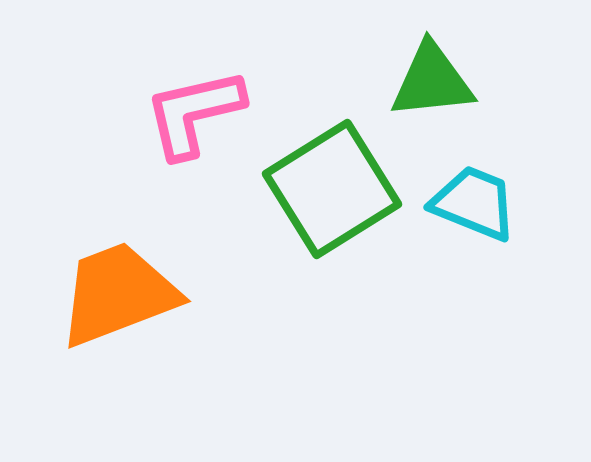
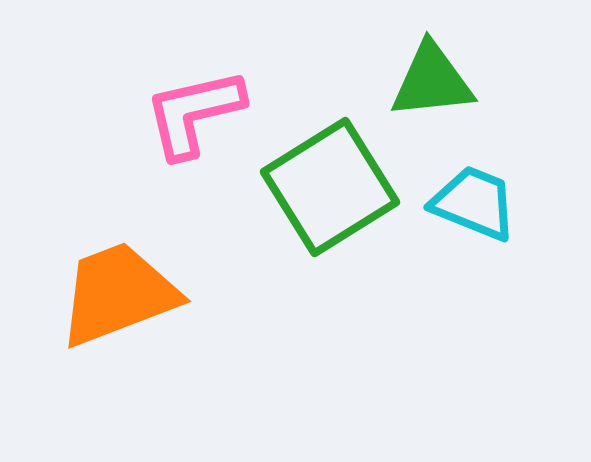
green square: moved 2 px left, 2 px up
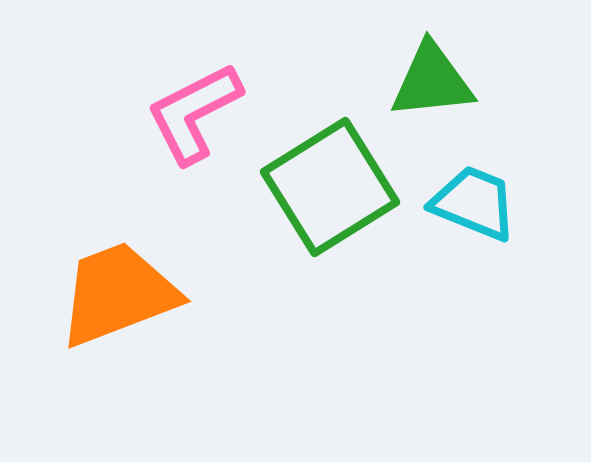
pink L-shape: rotated 14 degrees counterclockwise
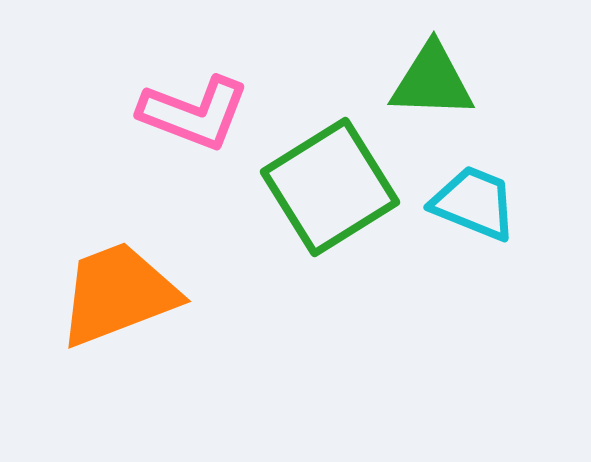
green triangle: rotated 8 degrees clockwise
pink L-shape: rotated 132 degrees counterclockwise
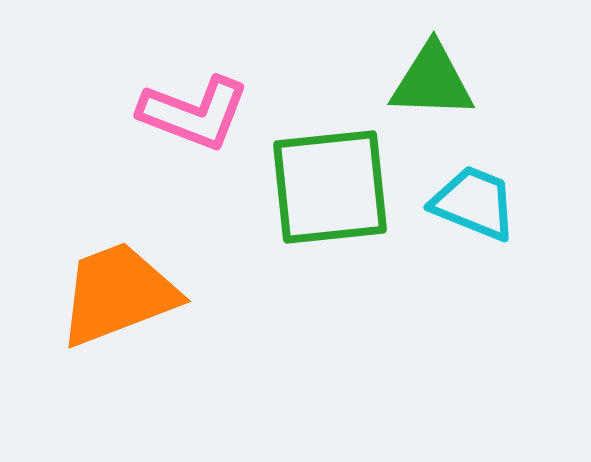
green square: rotated 26 degrees clockwise
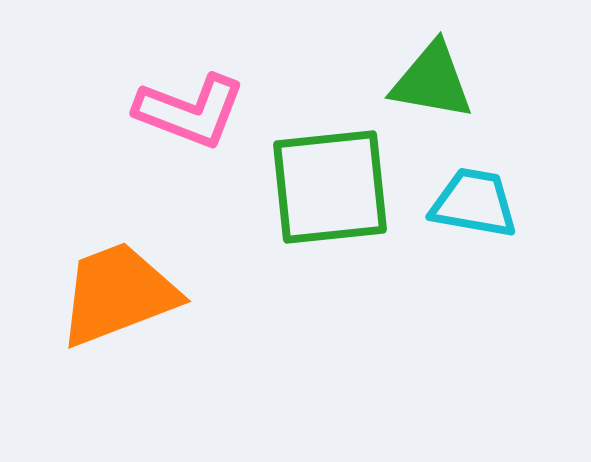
green triangle: rotated 8 degrees clockwise
pink L-shape: moved 4 px left, 2 px up
cyan trapezoid: rotated 12 degrees counterclockwise
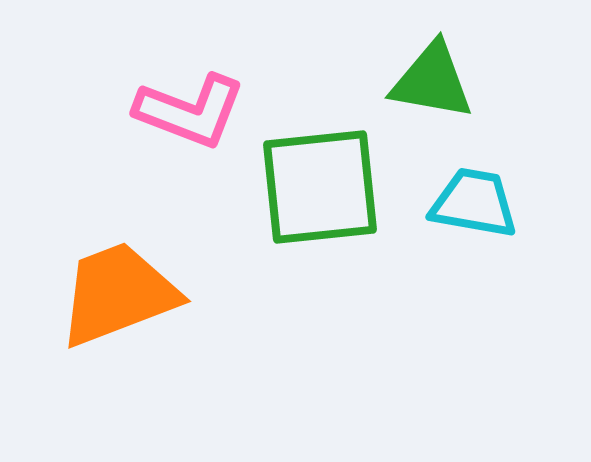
green square: moved 10 px left
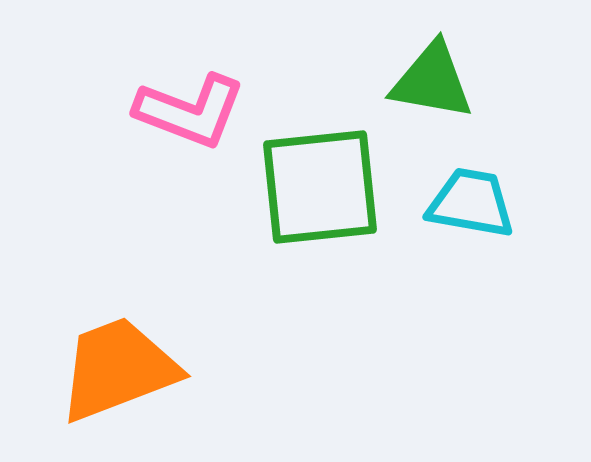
cyan trapezoid: moved 3 px left
orange trapezoid: moved 75 px down
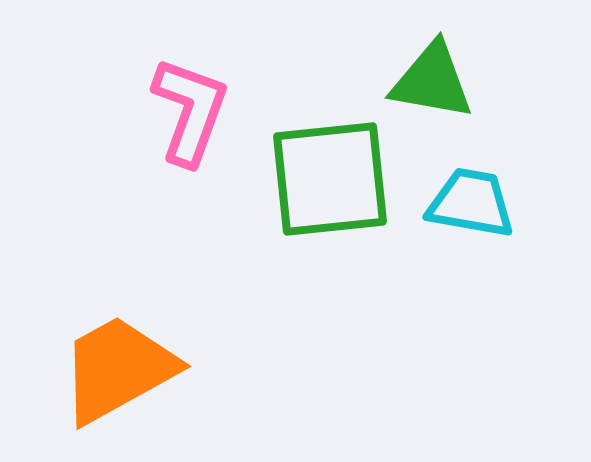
pink L-shape: rotated 91 degrees counterclockwise
green square: moved 10 px right, 8 px up
orange trapezoid: rotated 8 degrees counterclockwise
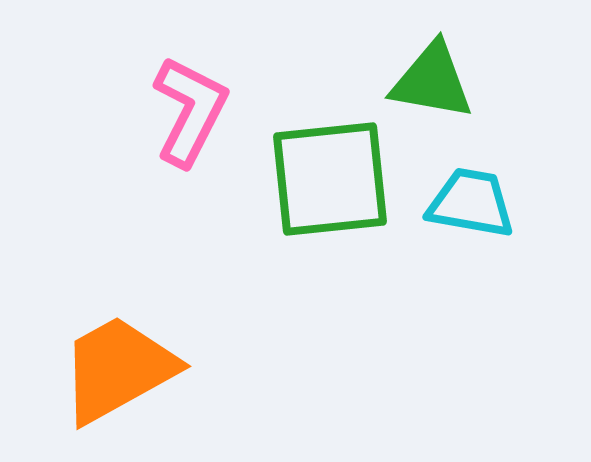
pink L-shape: rotated 7 degrees clockwise
